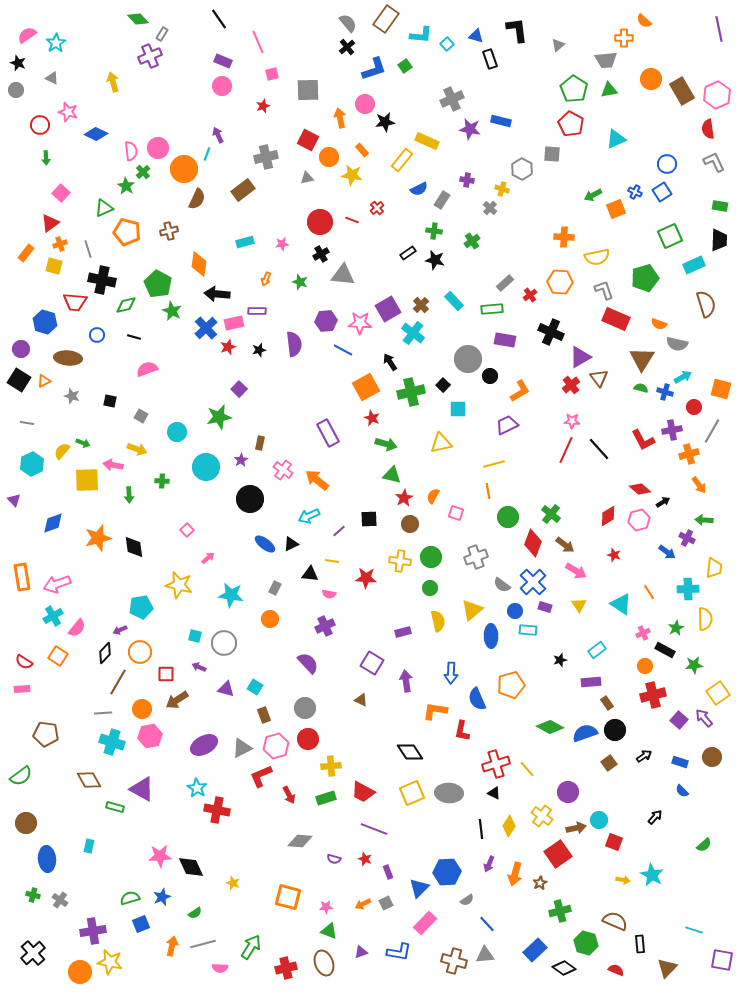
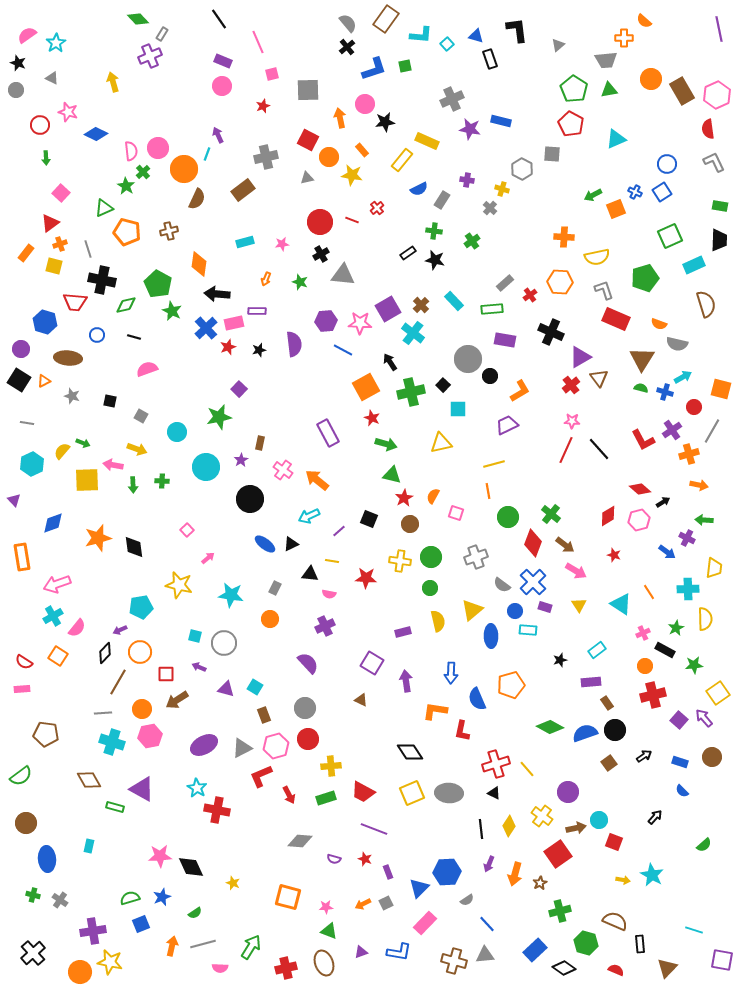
green square at (405, 66): rotated 24 degrees clockwise
purple cross at (672, 430): rotated 24 degrees counterclockwise
orange arrow at (699, 485): rotated 42 degrees counterclockwise
green arrow at (129, 495): moved 4 px right, 10 px up
black square at (369, 519): rotated 24 degrees clockwise
orange rectangle at (22, 577): moved 20 px up
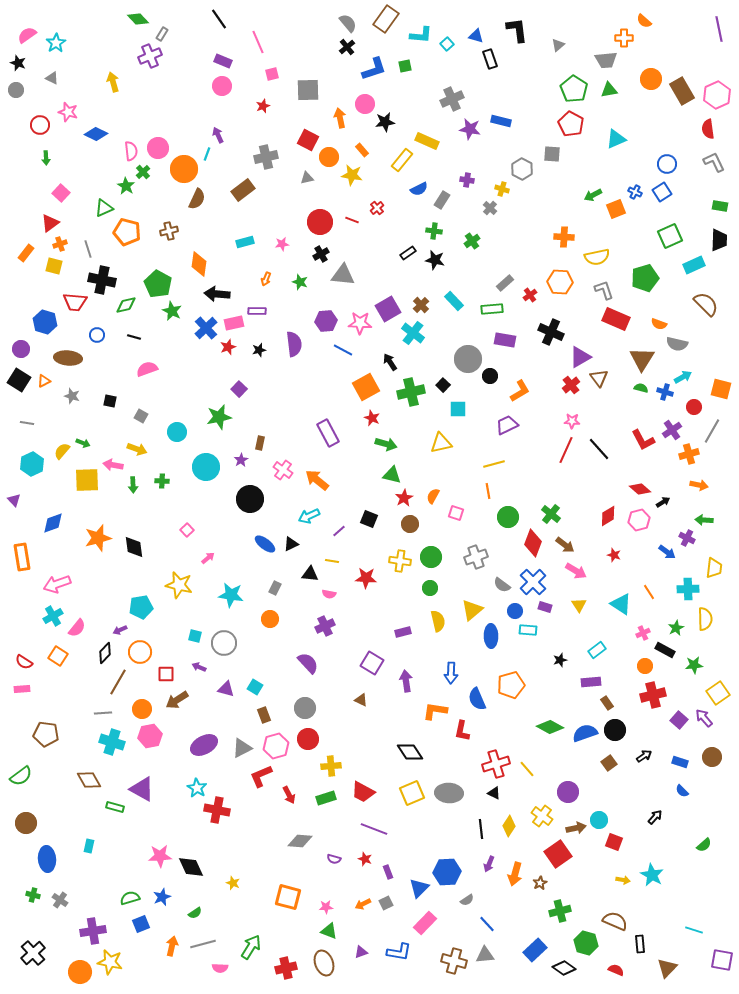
brown semicircle at (706, 304): rotated 28 degrees counterclockwise
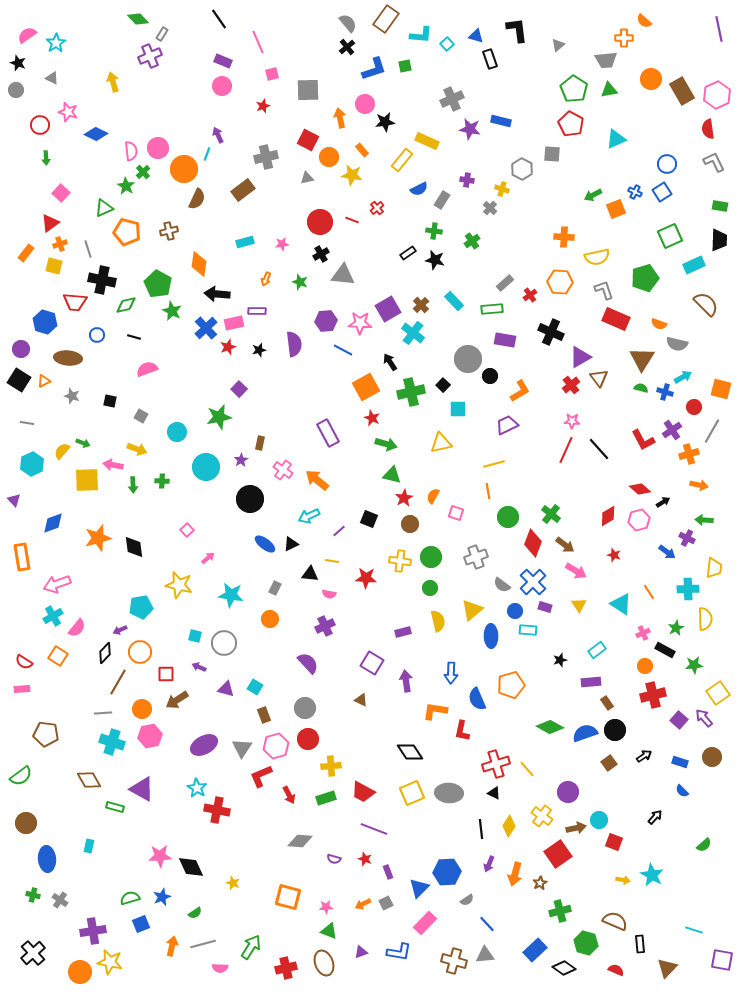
gray triangle at (242, 748): rotated 30 degrees counterclockwise
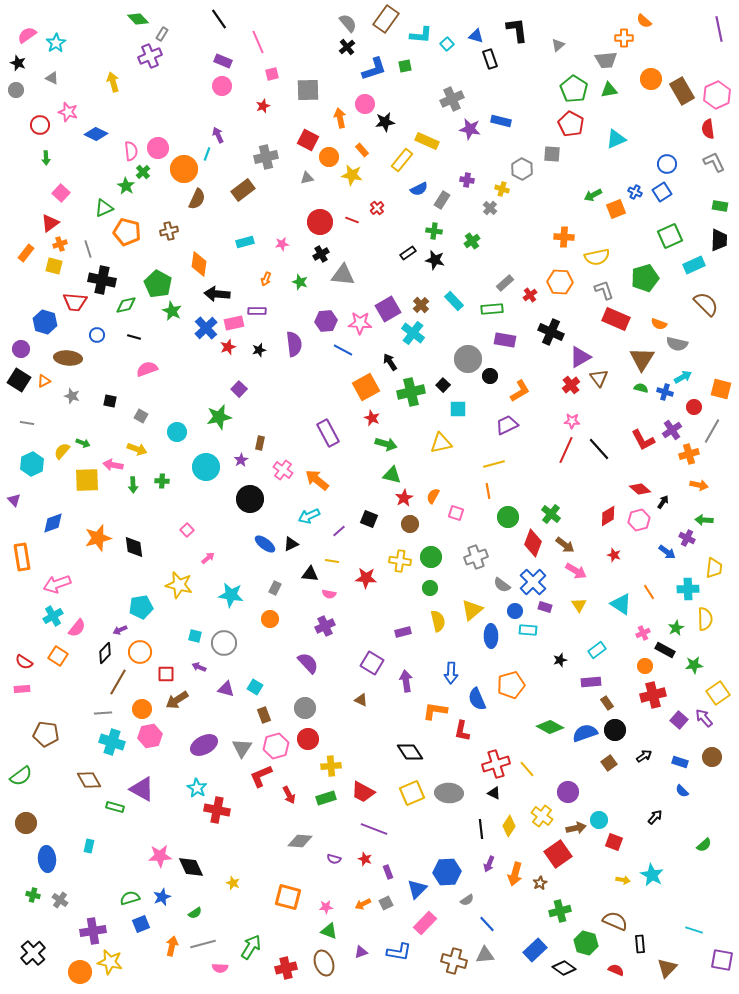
black arrow at (663, 502): rotated 24 degrees counterclockwise
blue triangle at (419, 888): moved 2 px left, 1 px down
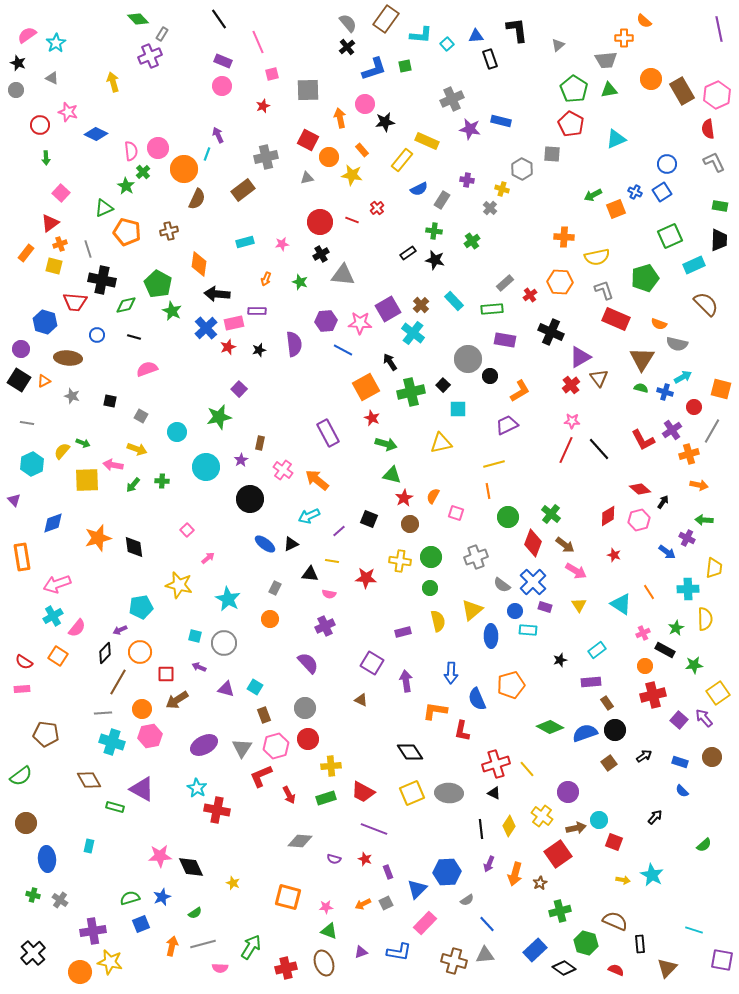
blue triangle at (476, 36): rotated 21 degrees counterclockwise
green arrow at (133, 485): rotated 42 degrees clockwise
cyan star at (231, 595): moved 3 px left, 4 px down; rotated 20 degrees clockwise
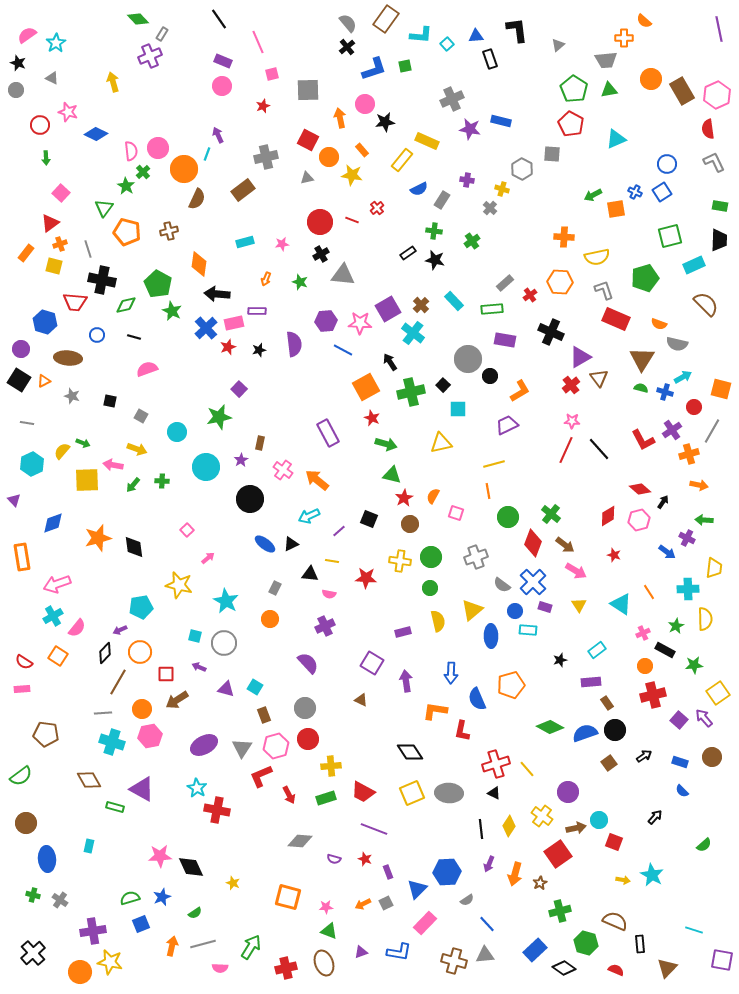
green triangle at (104, 208): rotated 30 degrees counterclockwise
orange square at (616, 209): rotated 12 degrees clockwise
green square at (670, 236): rotated 10 degrees clockwise
cyan star at (228, 599): moved 2 px left, 2 px down
green star at (676, 628): moved 2 px up
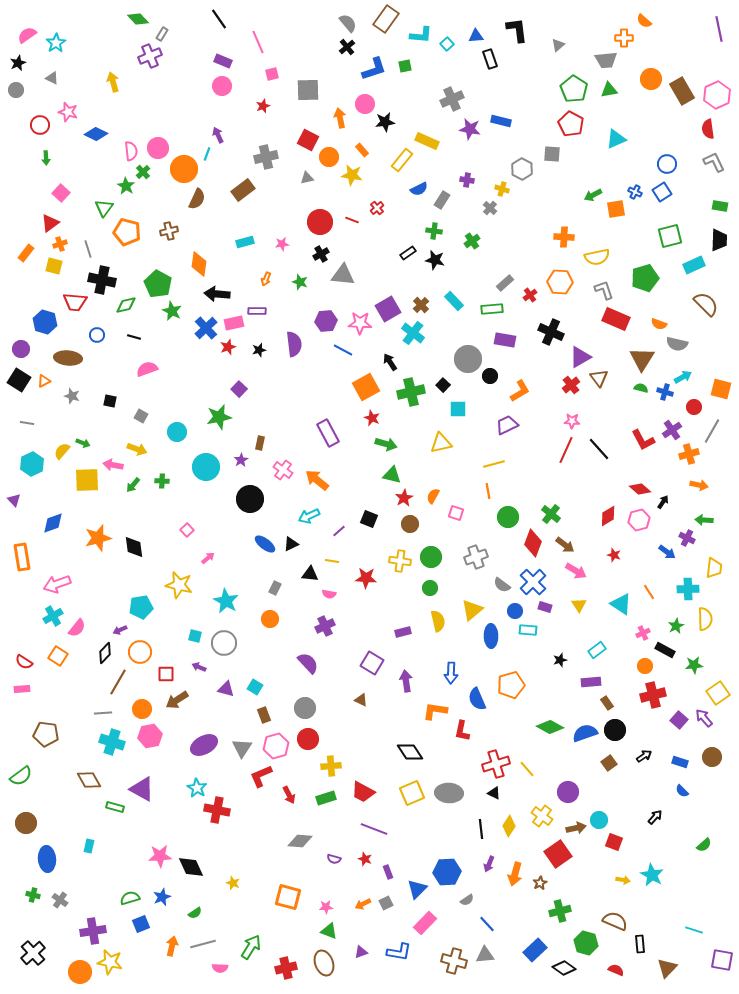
black star at (18, 63): rotated 28 degrees clockwise
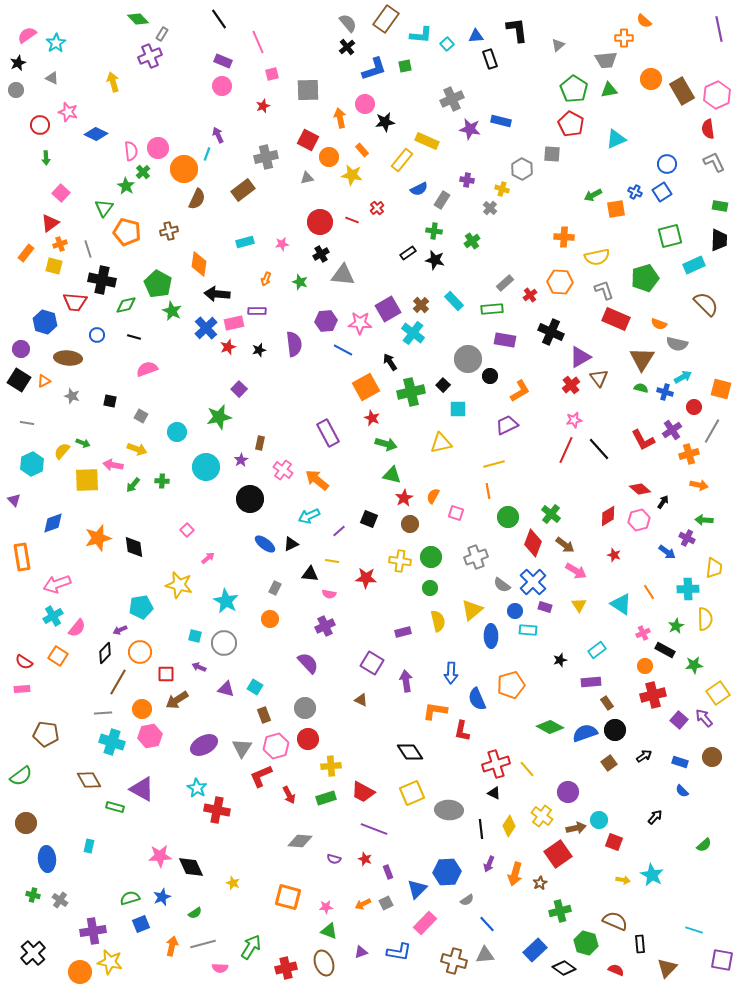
pink star at (572, 421): moved 2 px right, 1 px up; rotated 14 degrees counterclockwise
gray ellipse at (449, 793): moved 17 px down
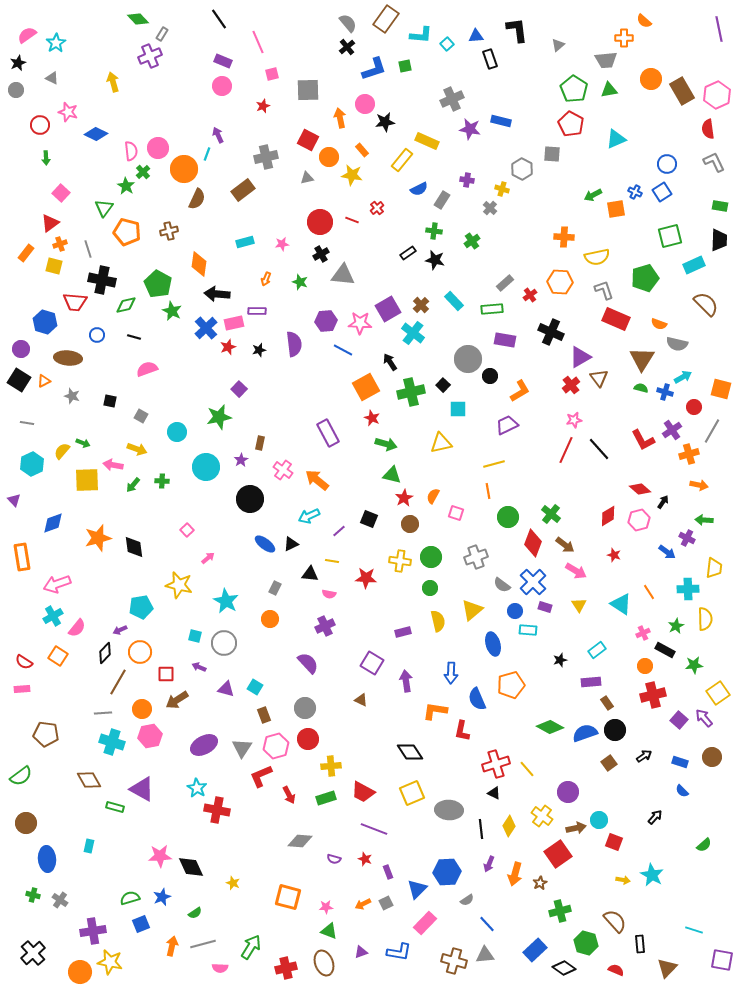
blue ellipse at (491, 636): moved 2 px right, 8 px down; rotated 15 degrees counterclockwise
brown semicircle at (615, 921): rotated 25 degrees clockwise
